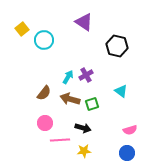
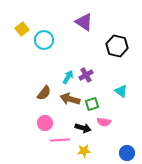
pink semicircle: moved 26 px left, 8 px up; rotated 24 degrees clockwise
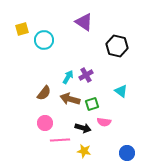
yellow square: rotated 24 degrees clockwise
yellow star: rotated 16 degrees clockwise
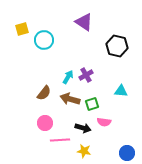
cyan triangle: rotated 32 degrees counterclockwise
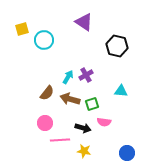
brown semicircle: moved 3 px right
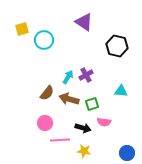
brown arrow: moved 1 px left
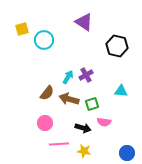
pink line: moved 1 px left, 4 px down
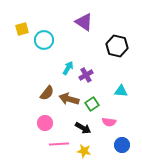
cyan arrow: moved 9 px up
green square: rotated 16 degrees counterclockwise
pink semicircle: moved 5 px right
black arrow: rotated 14 degrees clockwise
blue circle: moved 5 px left, 8 px up
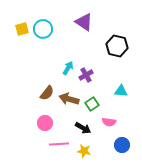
cyan circle: moved 1 px left, 11 px up
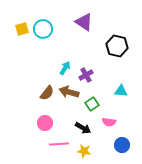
cyan arrow: moved 3 px left
brown arrow: moved 7 px up
